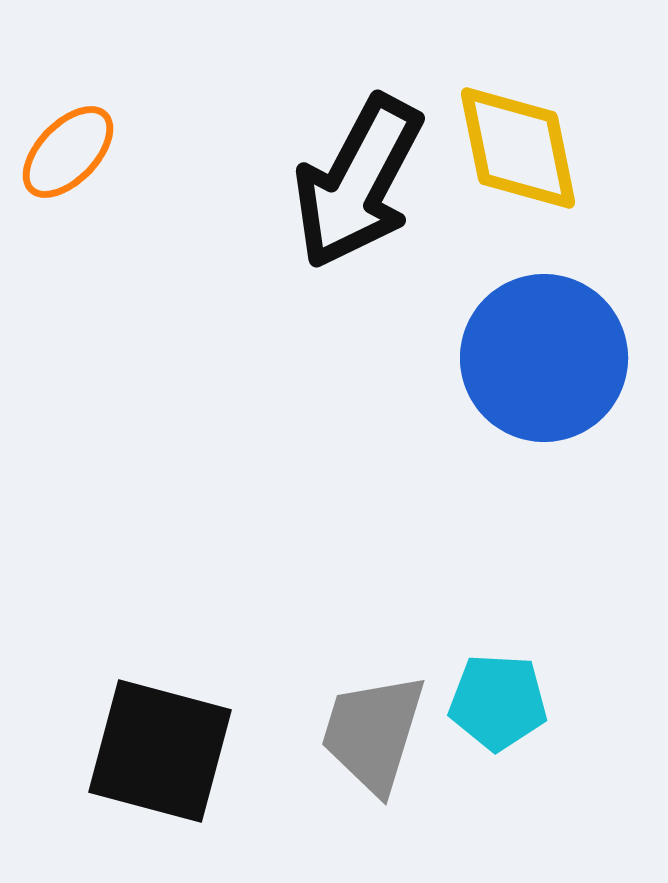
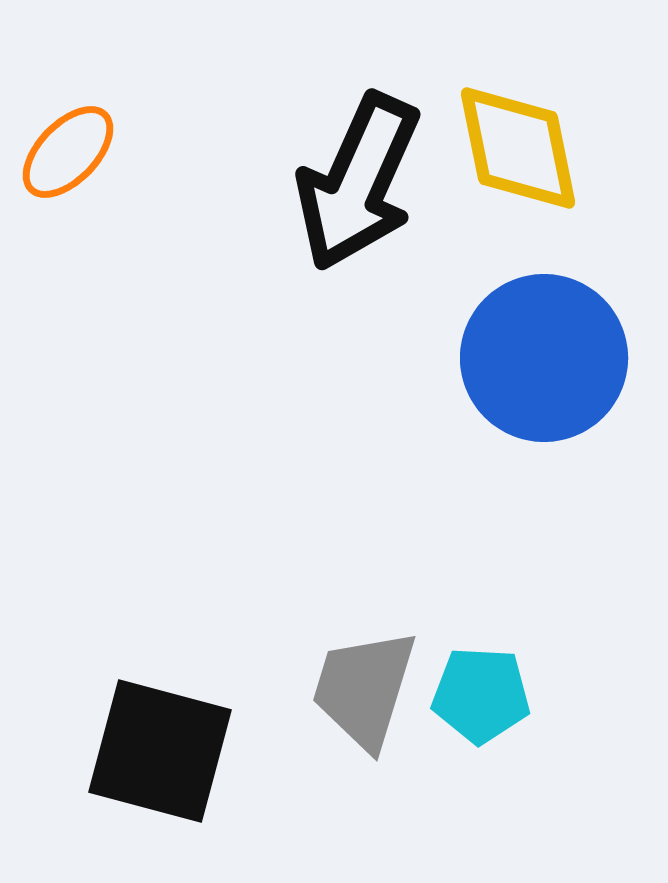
black arrow: rotated 4 degrees counterclockwise
cyan pentagon: moved 17 px left, 7 px up
gray trapezoid: moved 9 px left, 44 px up
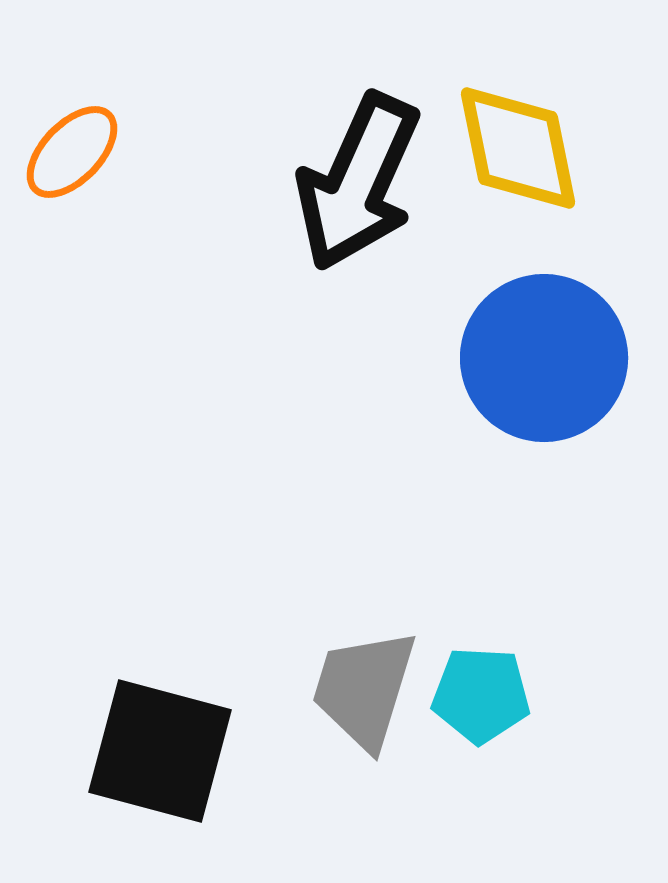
orange ellipse: moved 4 px right
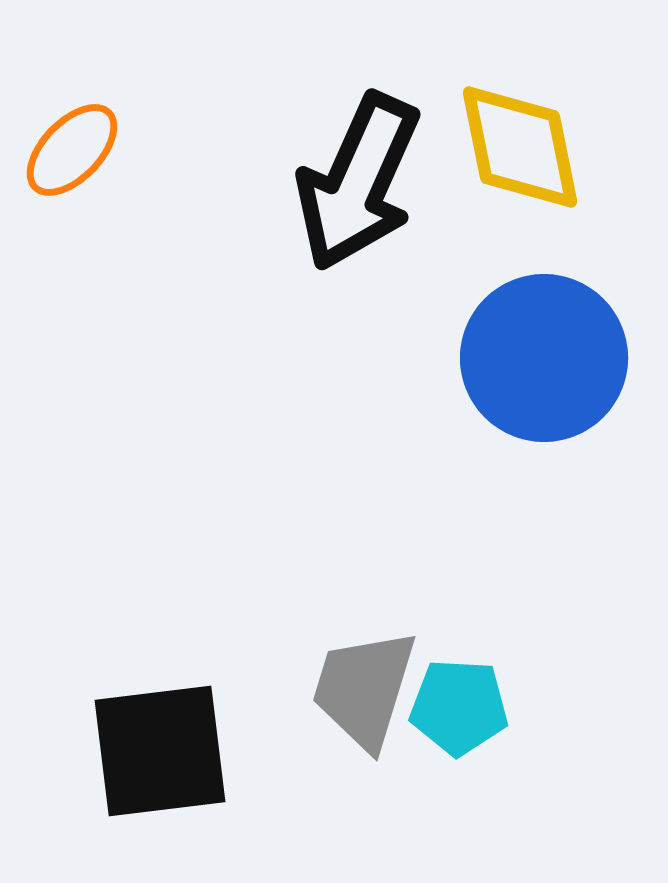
yellow diamond: moved 2 px right, 1 px up
orange ellipse: moved 2 px up
cyan pentagon: moved 22 px left, 12 px down
black square: rotated 22 degrees counterclockwise
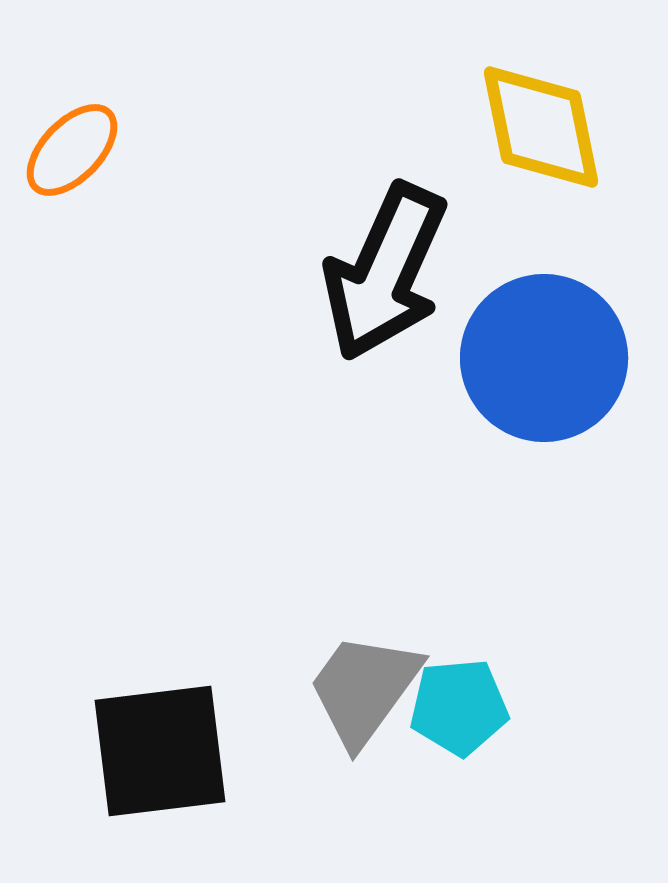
yellow diamond: moved 21 px right, 20 px up
black arrow: moved 27 px right, 90 px down
gray trapezoid: rotated 19 degrees clockwise
cyan pentagon: rotated 8 degrees counterclockwise
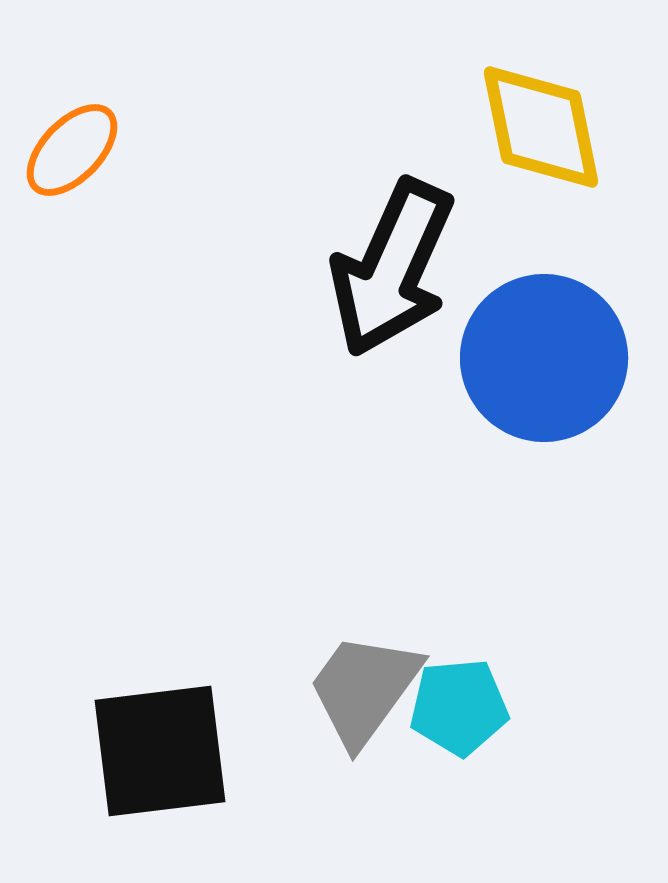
black arrow: moved 7 px right, 4 px up
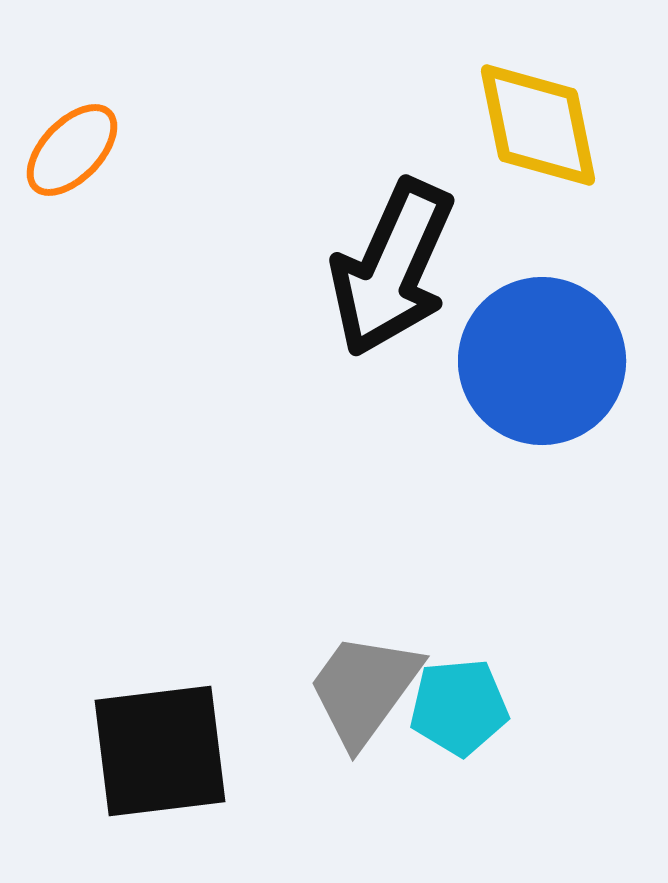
yellow diamond: moved 3 px left, 2 px up
blue circle: moved 2 px left, 3 px down
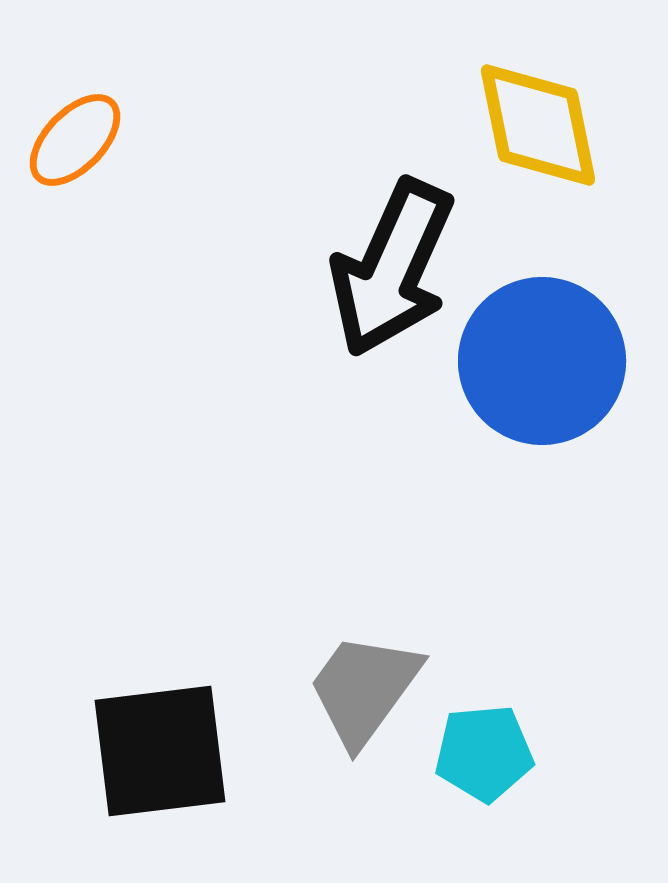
orange ellipse: moved 3 px right, 10 px up
cyan pentagon: moved 25 px right, 46 px down
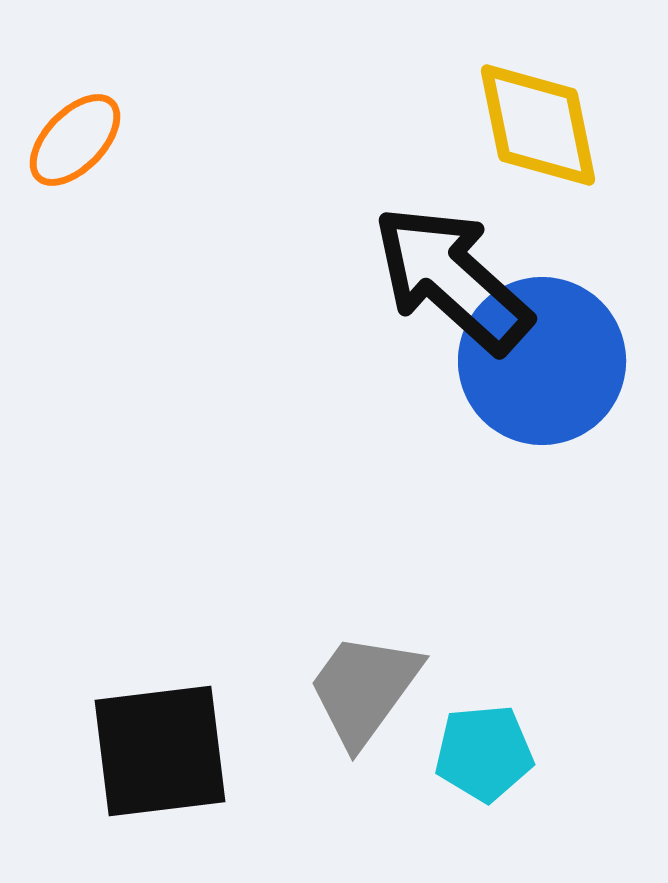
black arrow: moved 60 px right, 11 px down; rotated 108 degrees clockwise
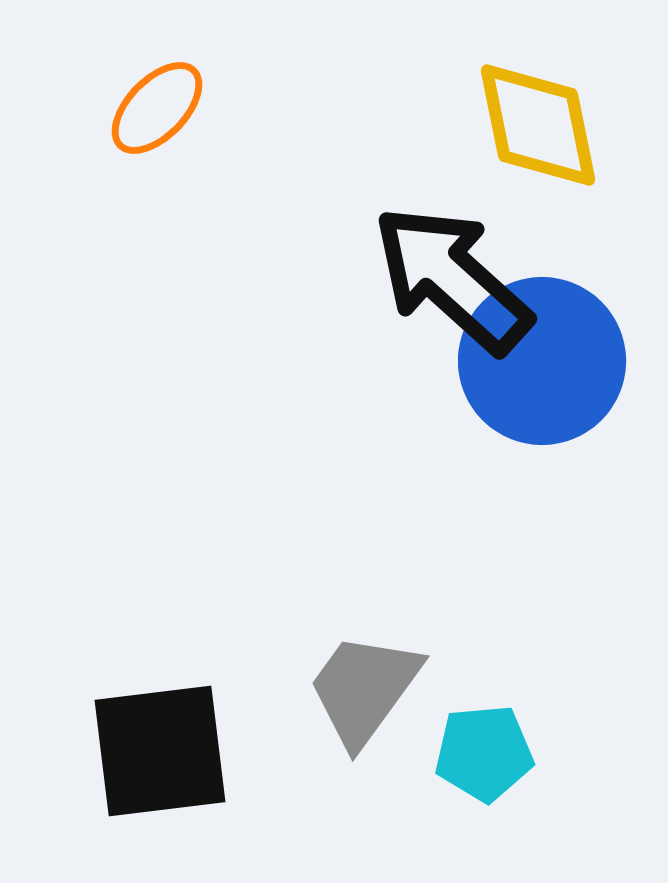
orange ellipse: moved 82 px right, 32 px up
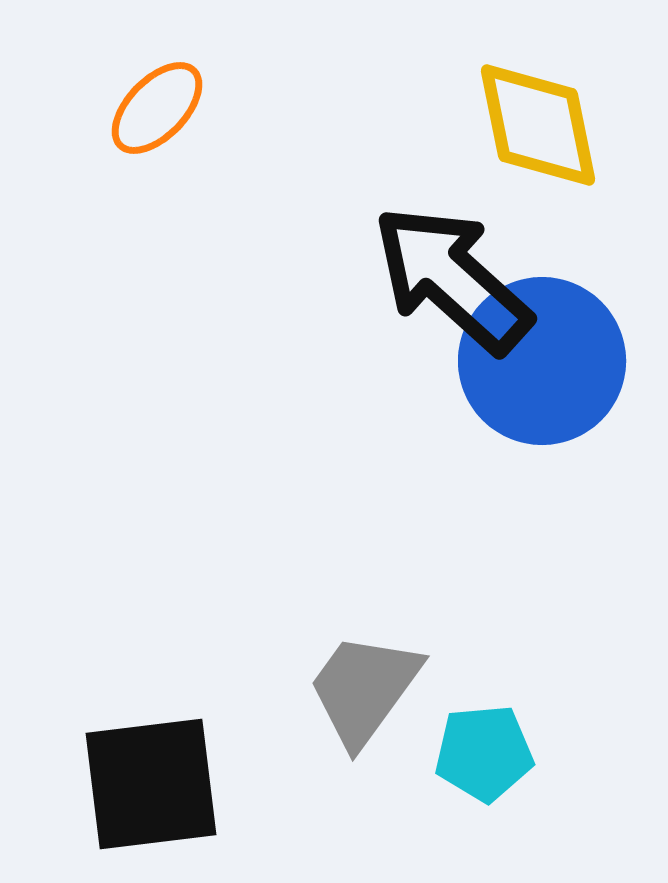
black square: moved 9 px left, 33 px down
